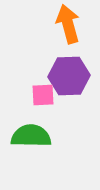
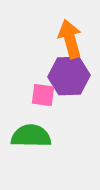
orange arrow: moved 2 px right, 15 px down
pink square: rotated 10 degrees clockwise
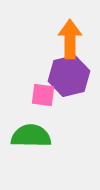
orange arrow: rotated 15 degrees clockwise
purple hexagon: rotated 12 degrees counterclockwise
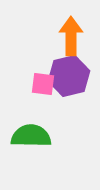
orange arrow: moved 1 px right, 3 px up
pink square: moved 11 px up
